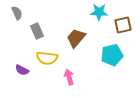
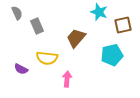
cyan star: rotated 18 degrees clockwise
gray rectangle: moved 5 px up
purple semicircle: moved 1 px left, 1 px up
pink arrow: moved 2 px left, 2 px down; rotated 21 degrees clockwise
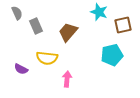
gray rectangle: moved 1 px left
brown trapezoid: moved 8 px left, 6 px up
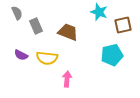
brown trapezoid: rotated 70 degrees clockwise
purple semicircle: moved 14 px up
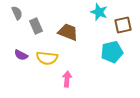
cyan pentagon: moved 3 px up
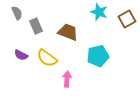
brown square: moved 4 px right, 6 px up; rotated 18 degrees counterclockwise
cyan pentagon: moved 14 px left, 4 px down
yellow semicircle: rotated 30 degrees clockwise
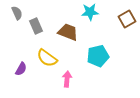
cyan star: moved 9 px left; rotated 24 degrees counterclockwise
purple semicircle: moved 14 px down; rotated 88 degrees counterclockwise
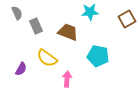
cyan pentagon: rotated 25 degrees clockwise
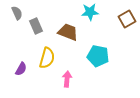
yellow semicircle: rotated 110 degrees counterclockwise
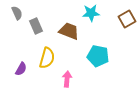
cyan star: moved 1 px right, 1 px down
brown trapezoid: moved 1 px right, 1 px up
